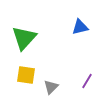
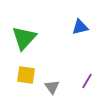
gray triangle: moved 1 px right; rotated 21 degrees counterclockwise
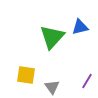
green triangle: moved 28 px right, 1 px up
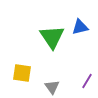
green triangle: rotated 16 degrees counterclockwise
yellow square: moved 4 px left, 2 px up
